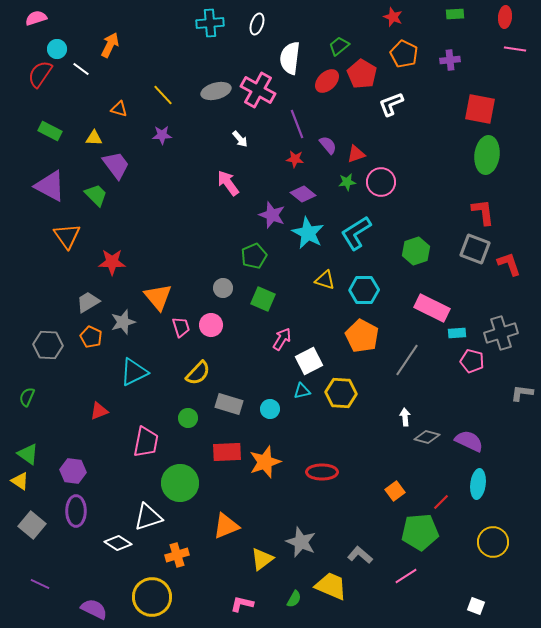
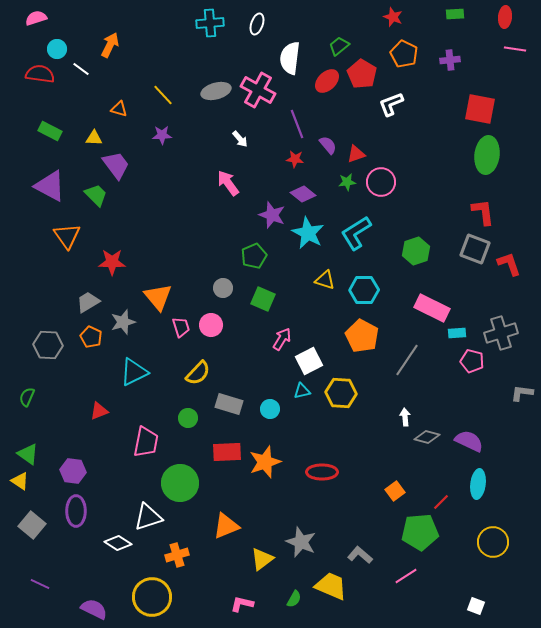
red semicircle at (40, 74): rotated 64 degrees clockwise
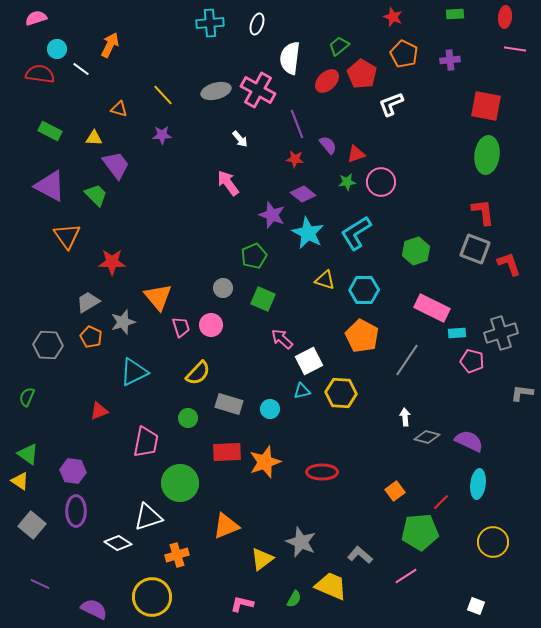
red square at (480, 109): moved 6 px right, 3 px up
pink arrow at (282, 339): rotated 80 degrees counterclockwise
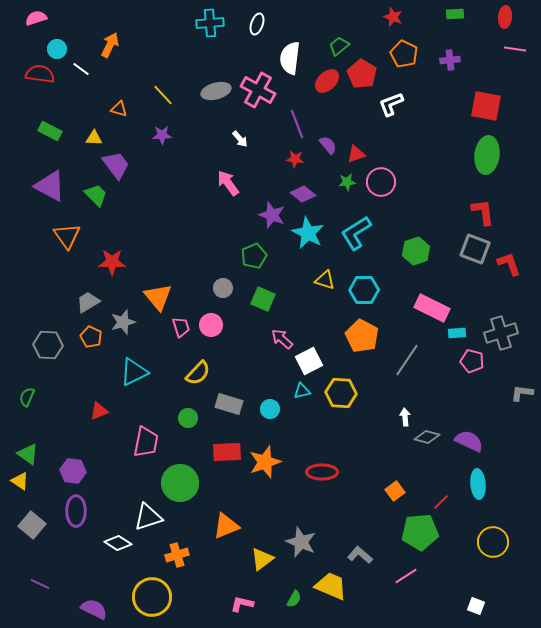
cyan ellipse at (478, 484): rotated 12 degrees counterclockwise
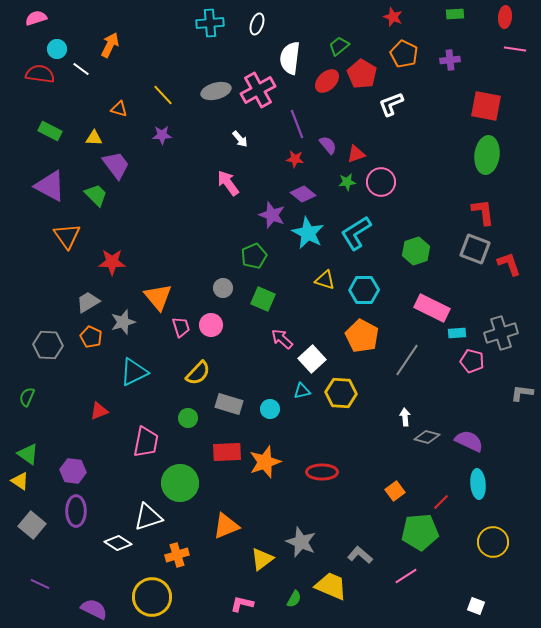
pink cross at (258, 90): rotated 32 degrees clockwise
white square at (309, 361): moved 3 px right, 2 px up; rotated 16 degrees counterclockwise
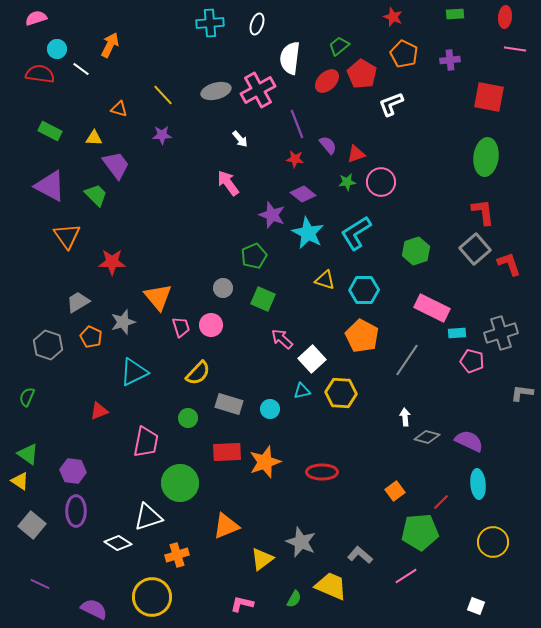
red square at (486, 106): moved 3 px right, 9 px up
green ellipse at (487, 155): moved 1 px left, 2 px down
gray square at (475, 249): rotated 28 degrees clockwise
gray trapezoid at (88, 302): moved 10 px left
gray hexagon at (48, 345): rotated 16 degrees clockwise
